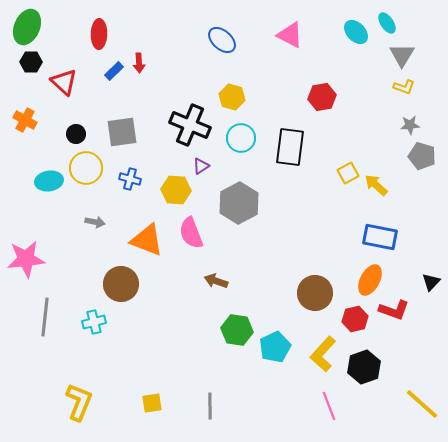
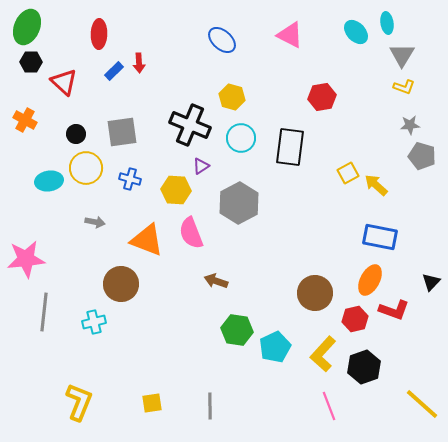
cyan ellipse at (387, 23): rotated 25 degrees clockwise
gray line at (45, 317): moved 1 px left, 5 px up
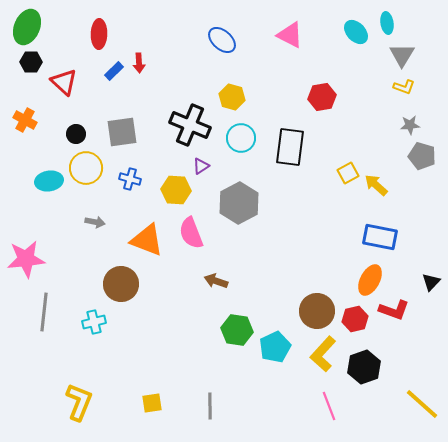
brown circle at (315, 293): moved 2 px right, 18 px down
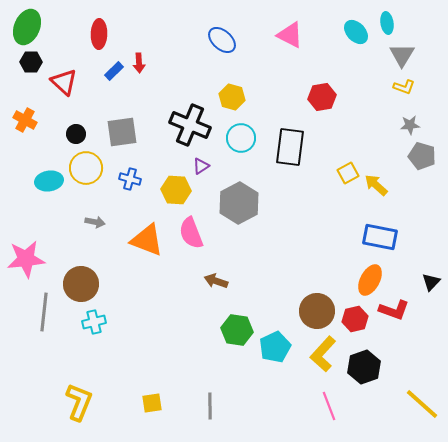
brown circle at (121, 284): moved 40 px left
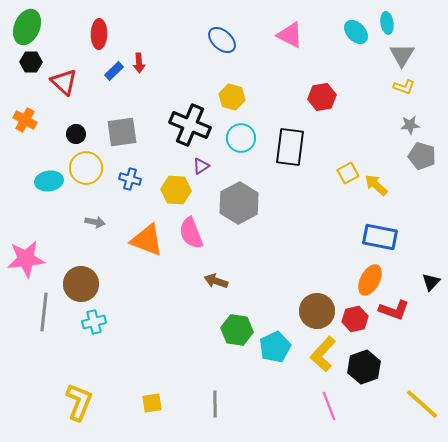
gray line at (210, 406): moved 5 px right, 2 px up
